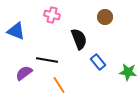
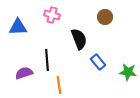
blue triangle: moved 2 px right, 4 px up; rotated 24 degrees counterclockwise
black line: rotated 75 degrees clockwise
purple semicircle: rotated 18 degrees clockwise
orange line: rotated 24 degrees clockwise
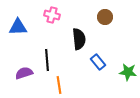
black semicircle: rotated 15 degrees clockwise
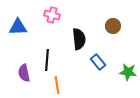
brown circle: moved 8 px right, 9 px down
black line: rotated 10 degrees clockwise
purple semicircle: rotated 84 degrees counterclockwise
orange line: moved 2 px left
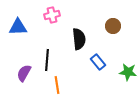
pink cross: rotated 28 degrees counterclockwise
purple semicircle: rotated 42 degrees clockwise
